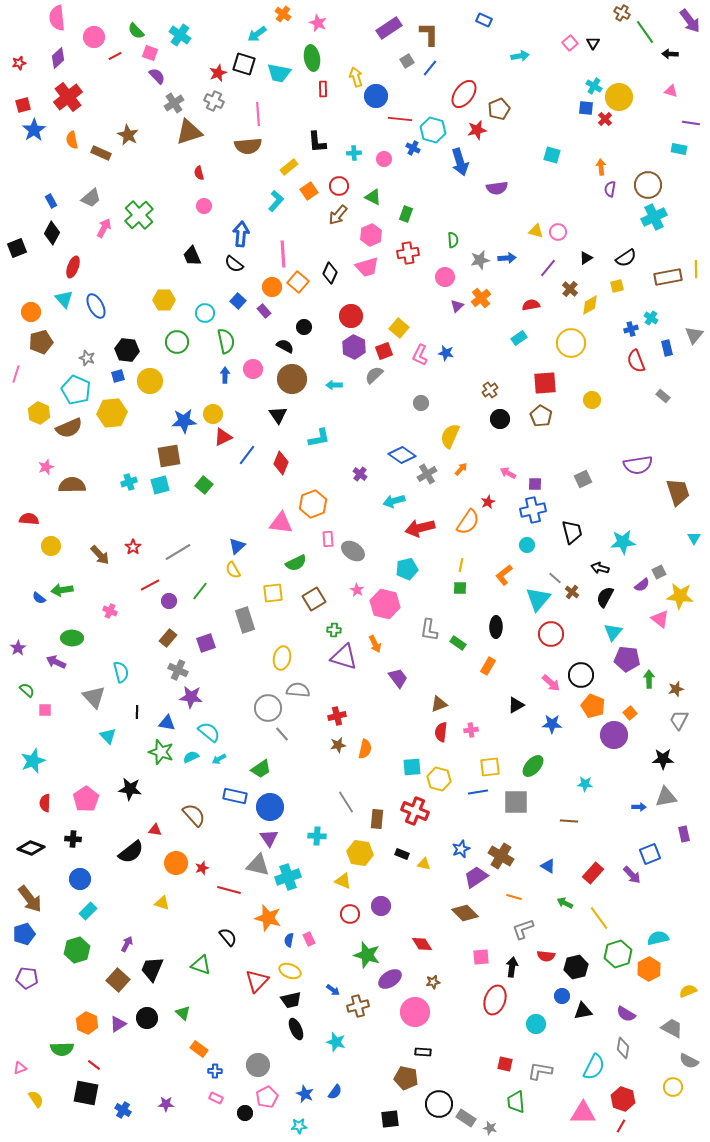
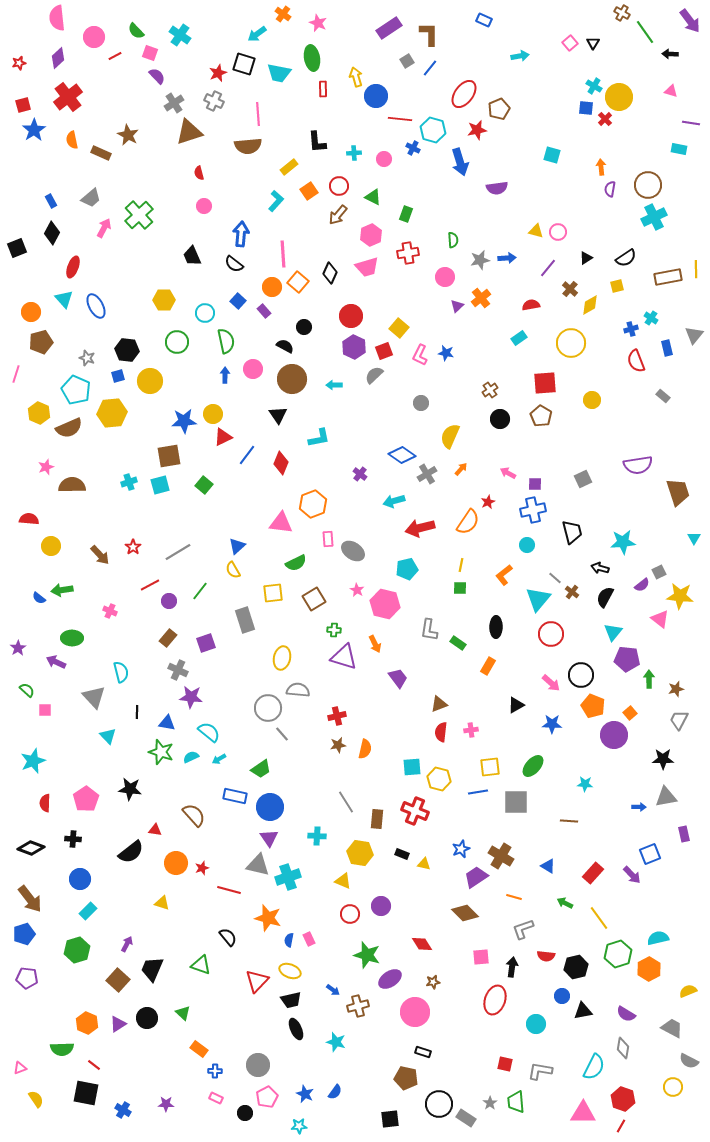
black rectangle at (423, 1052): rotated 14 degrees clockwise
gray star at (490, 1128): moved 25 px up; rotated 24 degrees clockwise
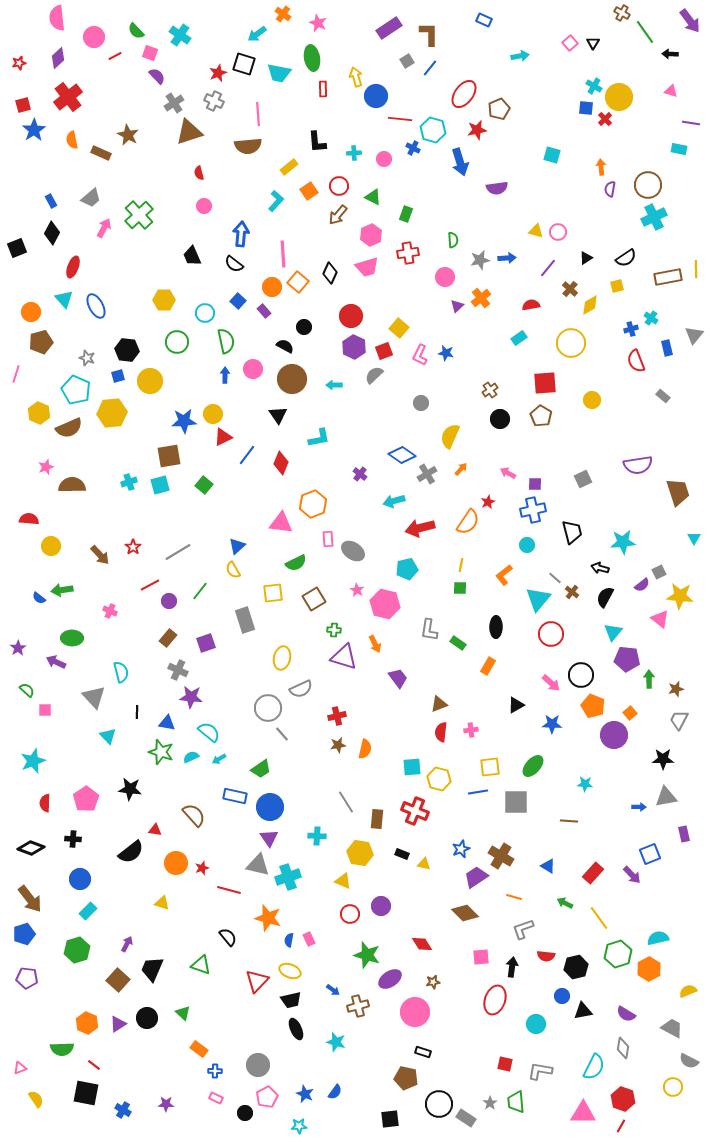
gray semicircle at (298, 690): moved 3 px right, 1 px up; rotated 150 degrees clockwise
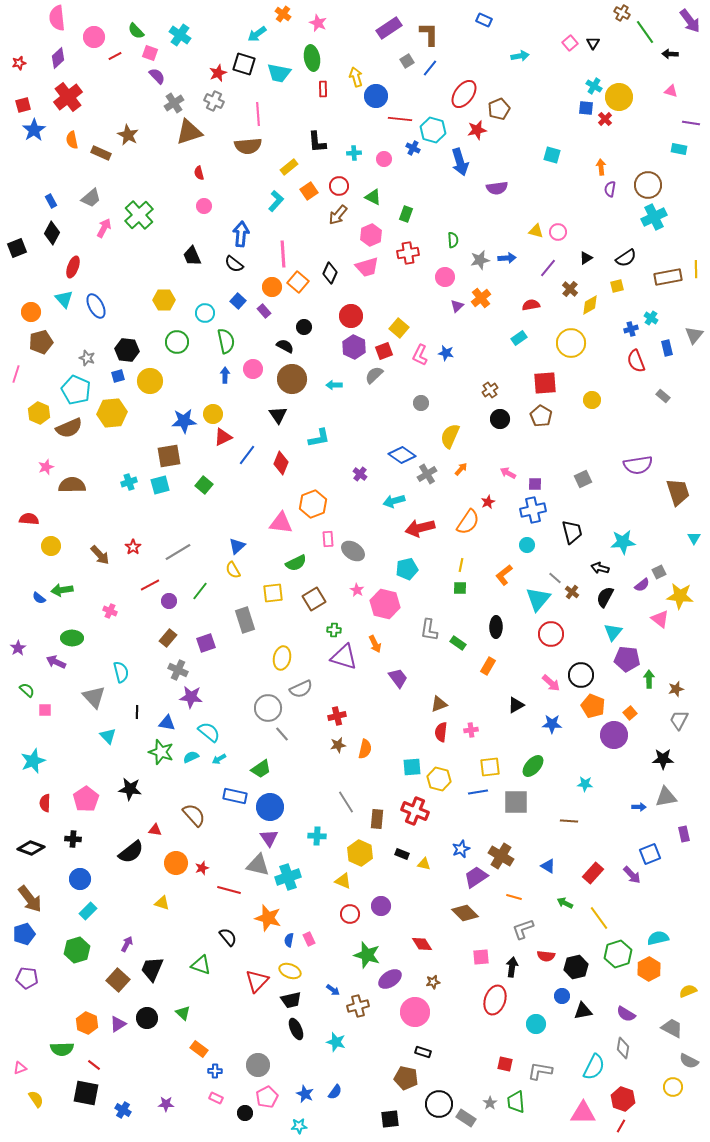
yellow hexagon at (360, 853): rotated 15 degrees clockwise
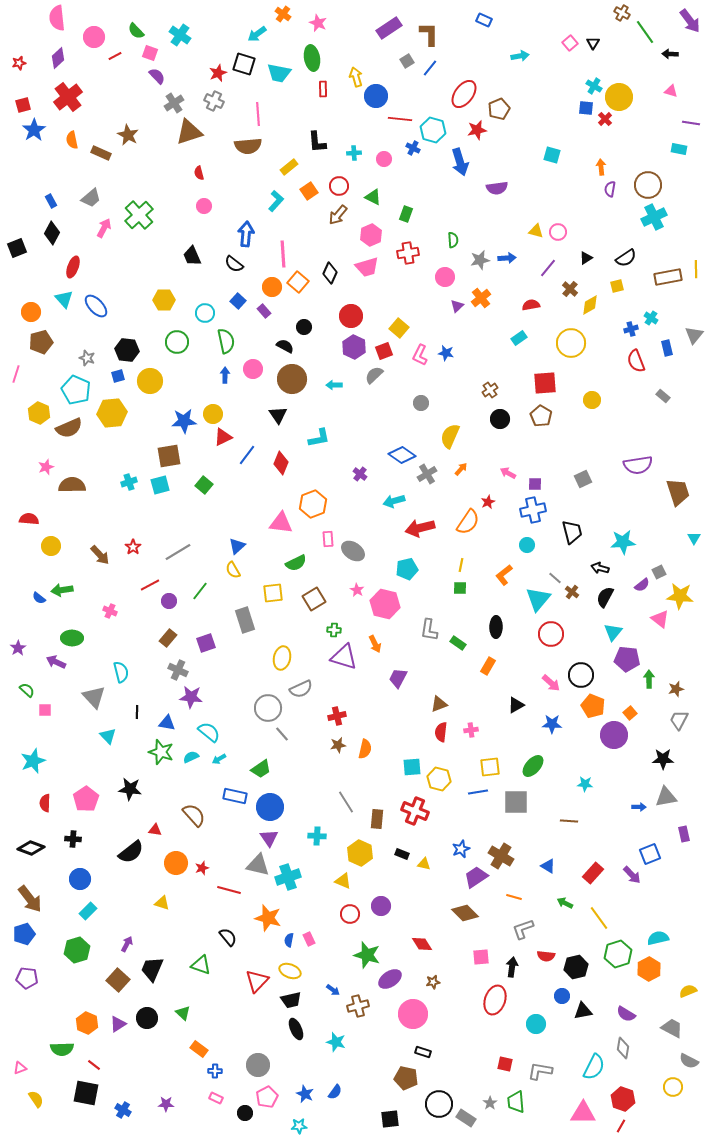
blue arrow at (241, 234): moved 5 px right
blue ellipse at (96, 306): rotated 15 degrees counterclockwise
purple trapezoid at (398, 678): rotated 115 degrees counterclockwise
pink circle at (415, 1012): moved 2 px left, 2 px down
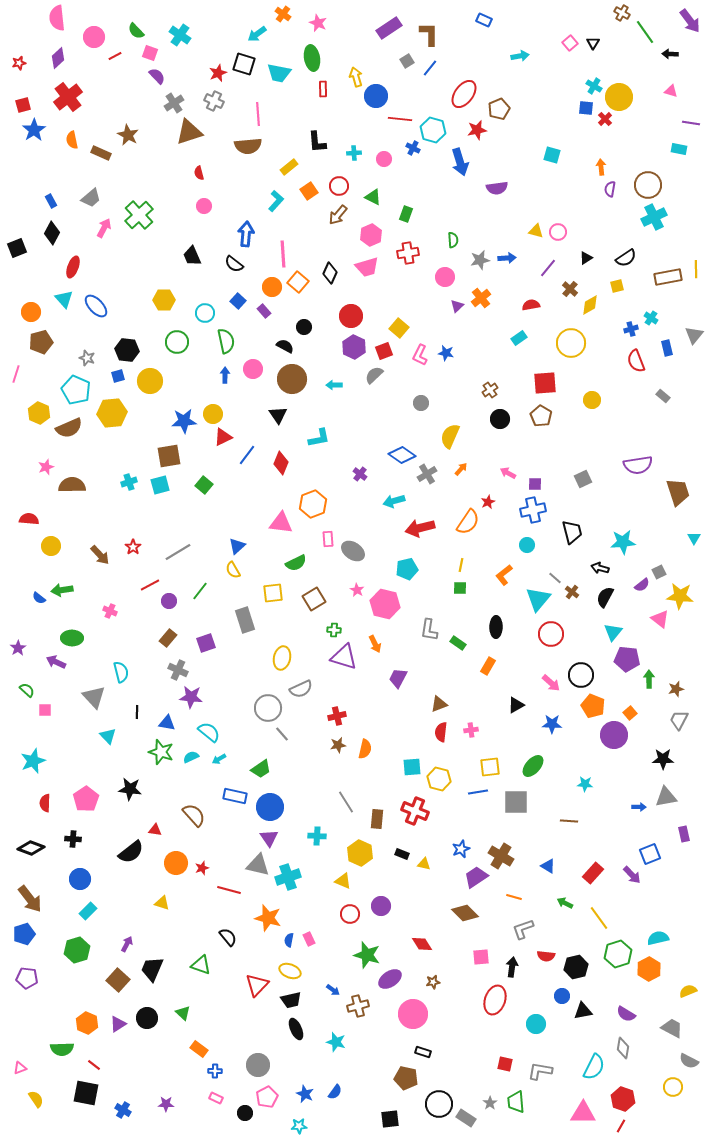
red triangle at (257, 981): moved 4 px down
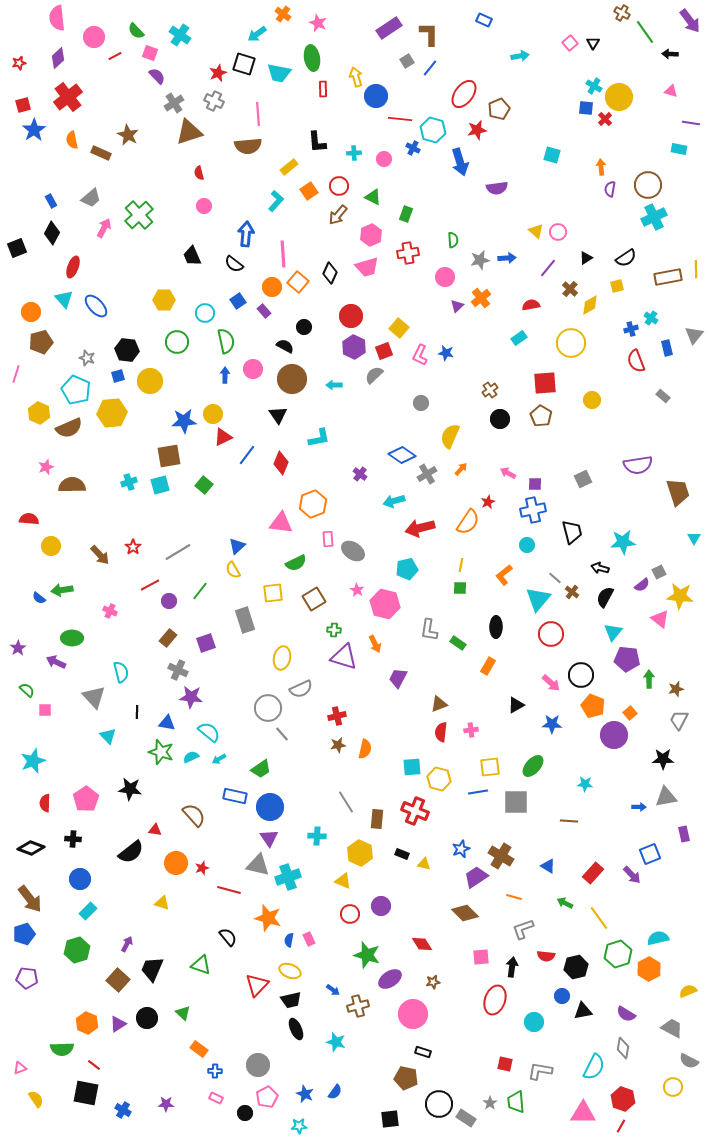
yellow triangle at (536, 231): rotated 28 degrees clockwise
blue square at (238, 301): rotated 14 degrees clockwise
cyan circle at (536, 1024): moved 2 px left, 2 px up
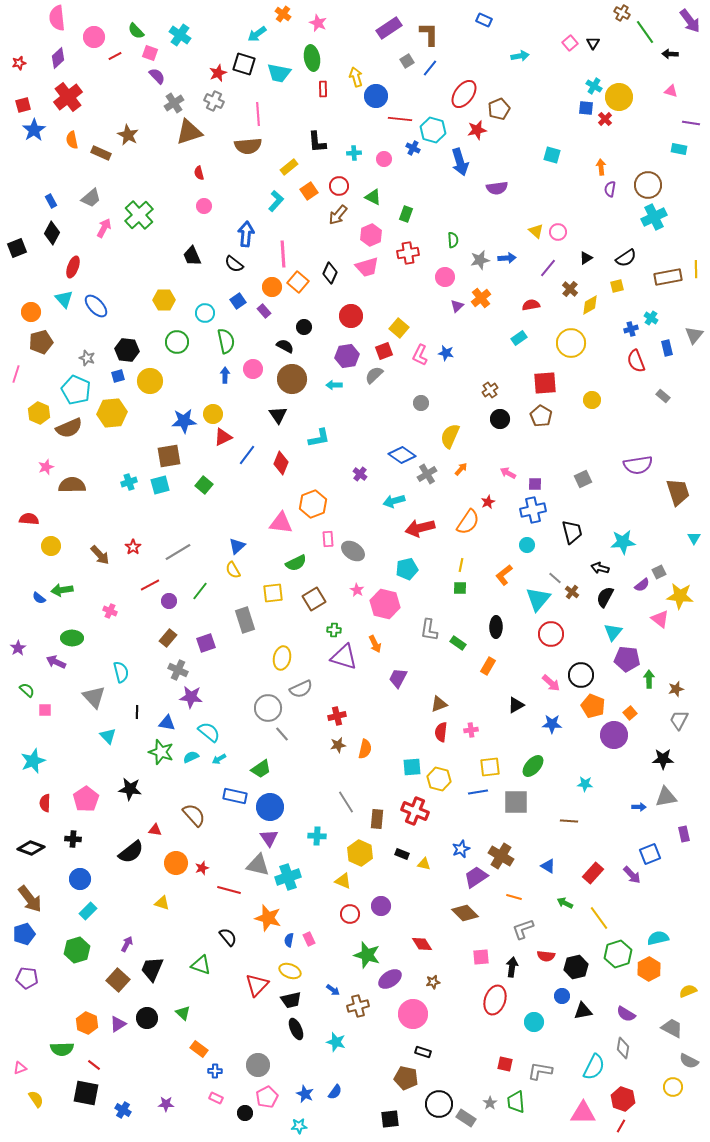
purple hexagon at (354, 347): moved 7 px left, 9 px down; rotated 25 degrees clockwise
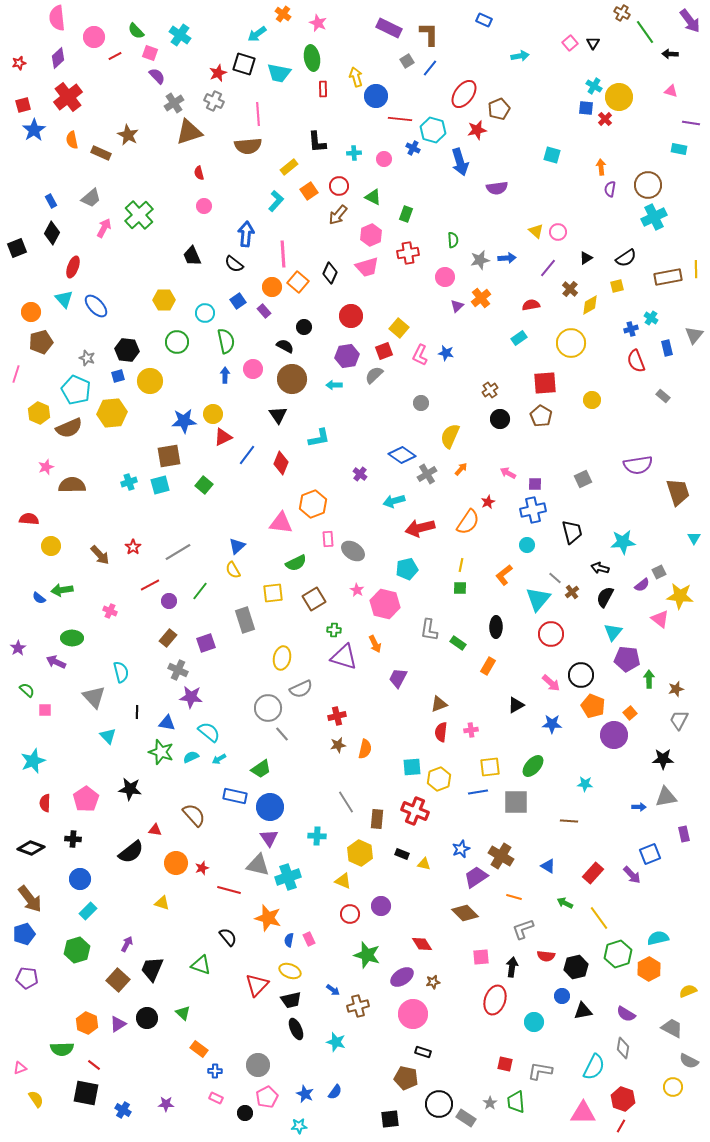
purple rectangle at (389, 28): rotated 60 degrees clockwise
brown cross at (572, 592): rotated 16 degrees clockwise
yellow hexagon at (439, 779): rotated 25 degrees clockwise
purple ellipse at (390, 979): moved 12 px right, 2 px up
